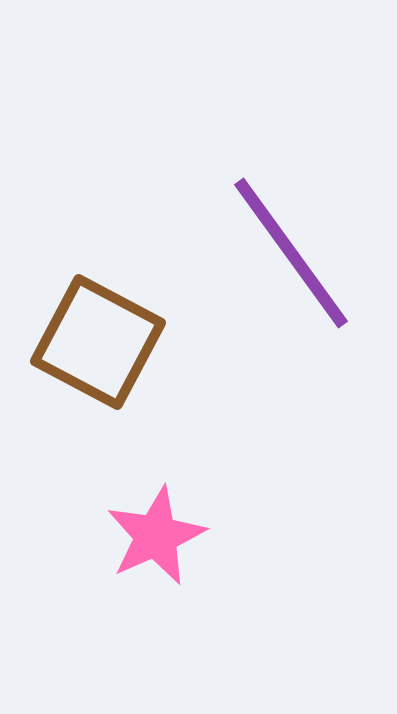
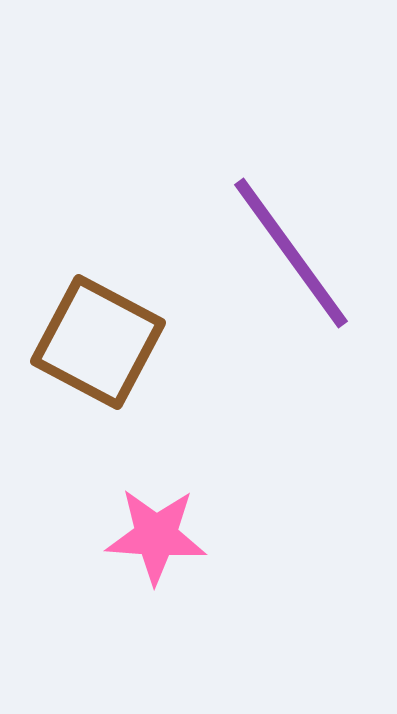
pink star: rotated 28 degrees clockwise
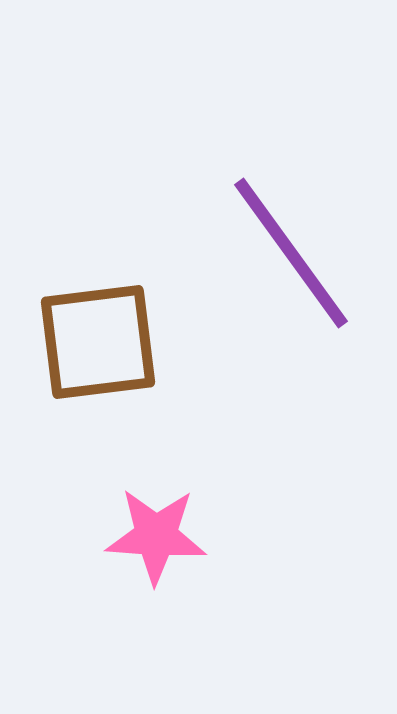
brown square: rotated 35 degrees counterclockwise
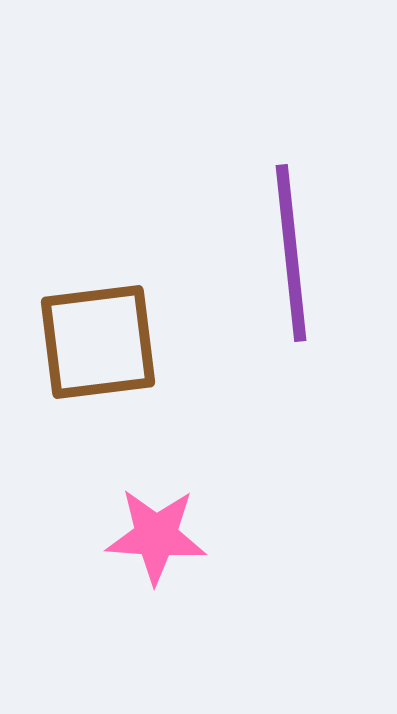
purple line: rotated 30 degrees clockwise
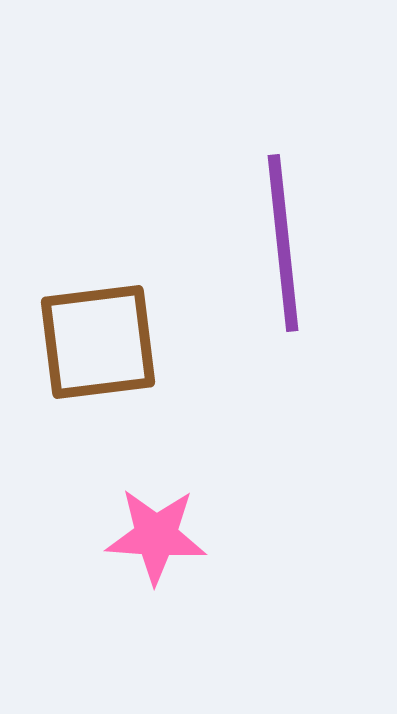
purple line: moved 8 px left, 10 px up
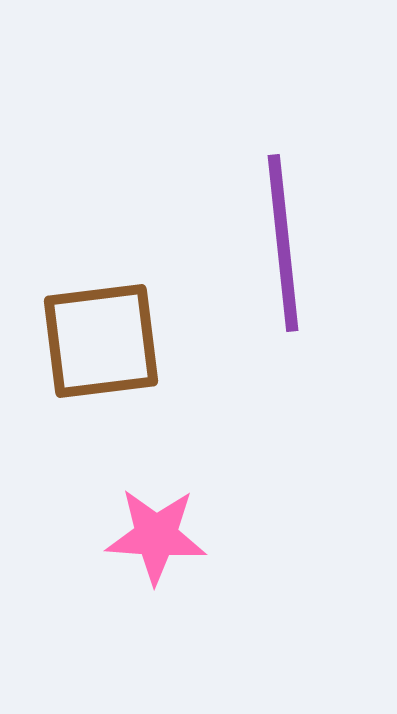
brown square: moved 3 px right, 1 px up
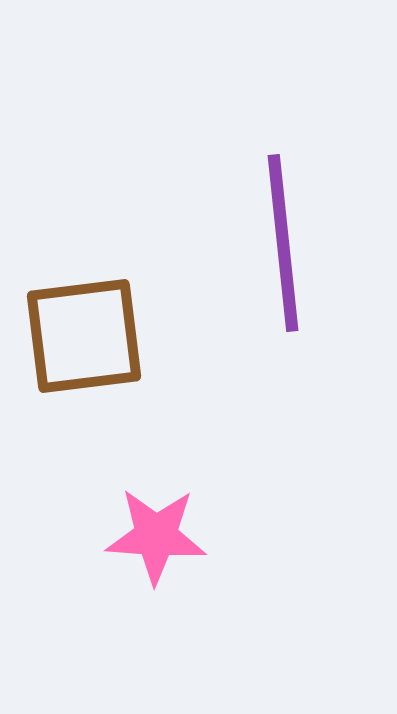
brown square: moved 17 px left, 5 px up
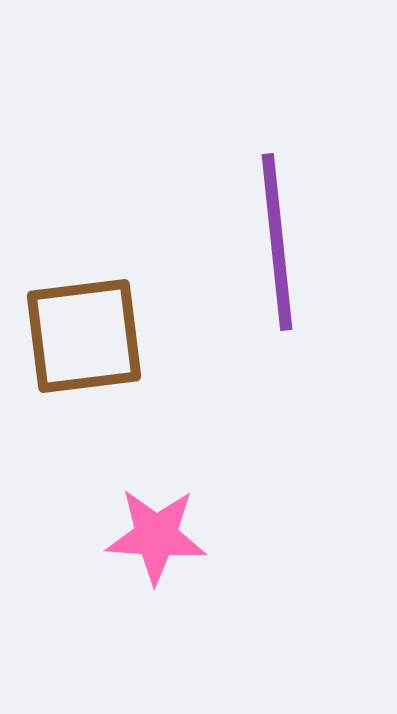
purple line: moved 6 px left, 1 px up
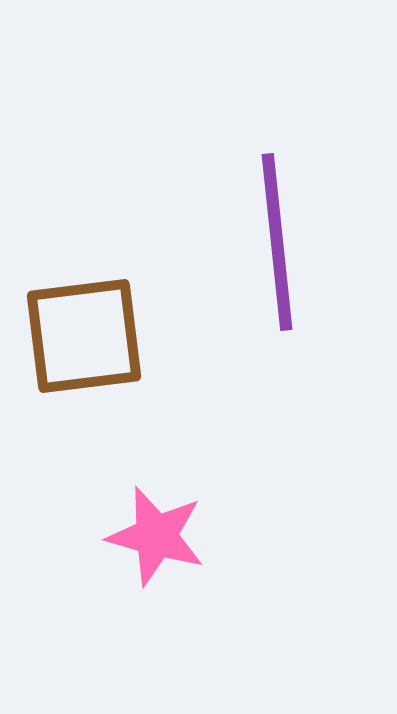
pink star: rotated 12 degrees clockwise
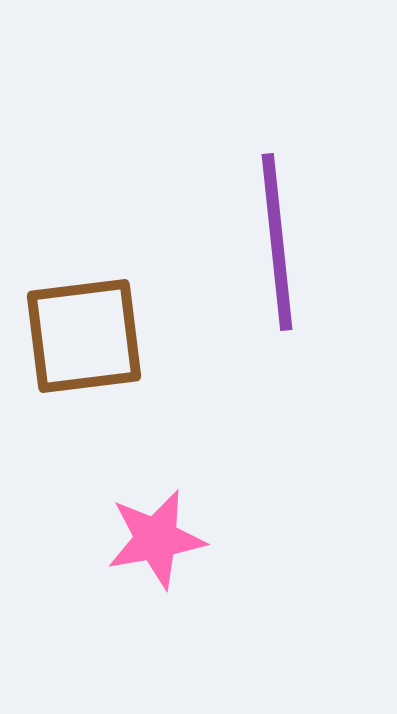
pink star: moved 3 px down; rotated 26 degrees counterclockwise
